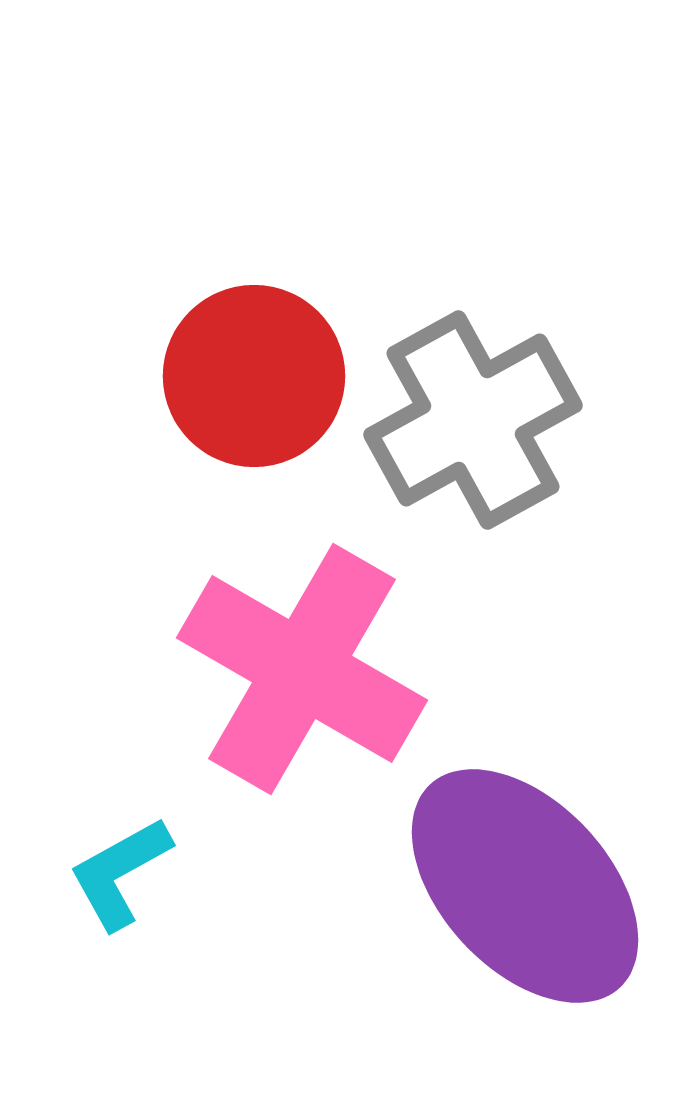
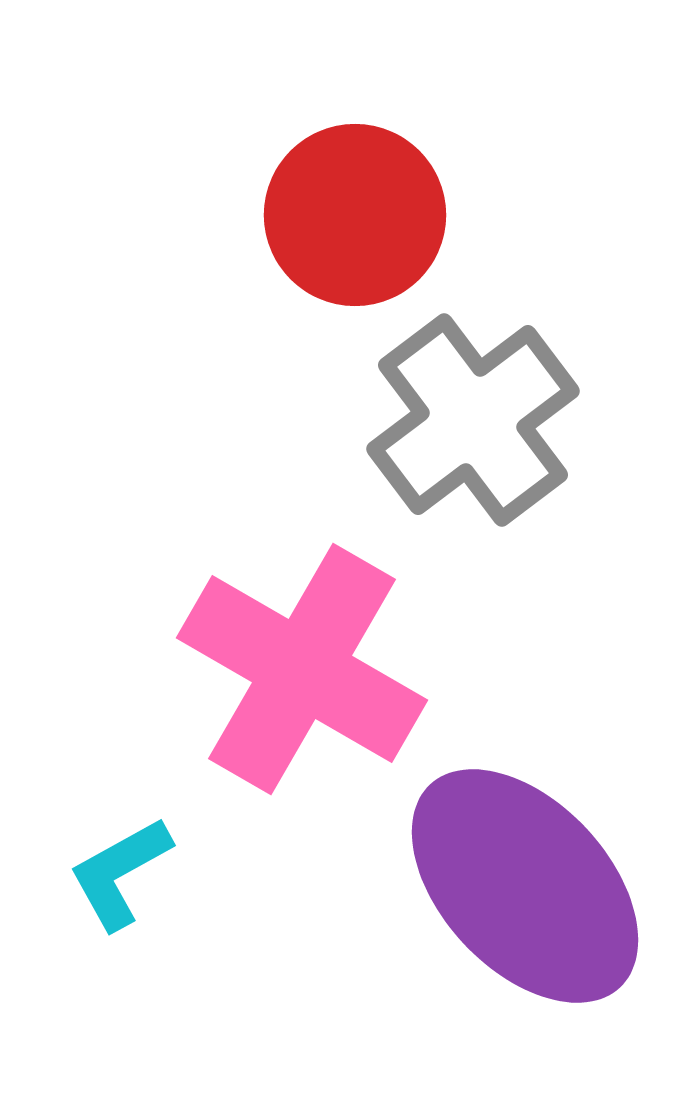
red circle: moved 101 px right, 161 px up
gray cross: rotated 8 degrees counterclockwise
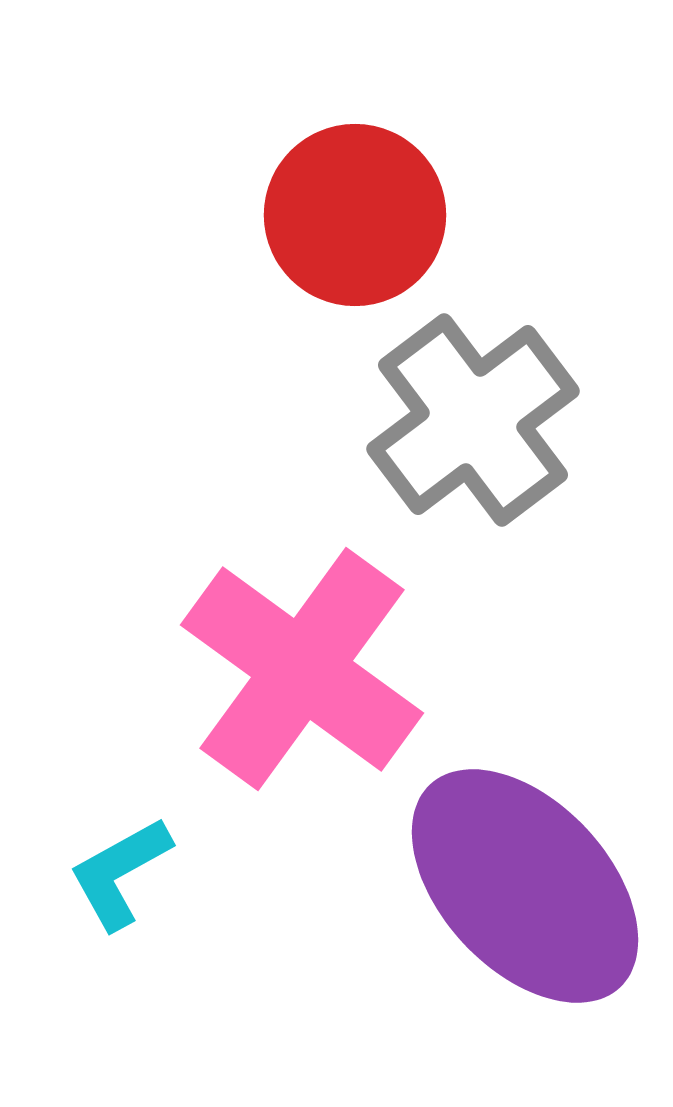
pink cross: rotated 6 degrees clockwise
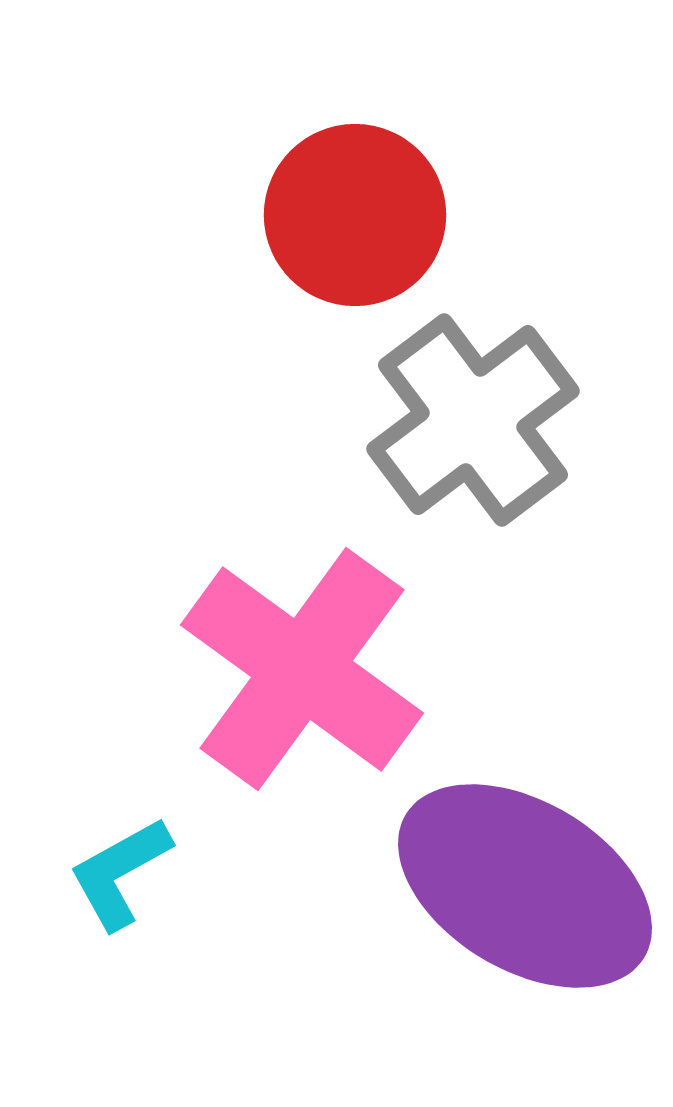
purple ellipse: rotated 16 degrees counterclockwise
